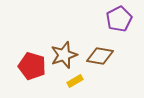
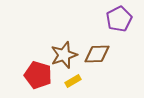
brown diamond: moved 3 px left, 2 px up; rotated 12 degrees counterclockwise
red pentagon: moved 6 px right, 9 px down
yellow rectangle: moved 2 px left
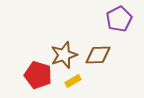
brown diamond: moved 1 px right, 1 px down
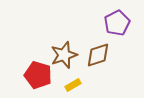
purple pentagon: moved 2 px left, 4 px down
brown diamond: rotated 16 degrees counterclockwise
yellow rectangle: moved 4 px down
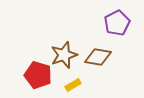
brown diamond: moved 2 px down; rotated 28 degrees clockwise
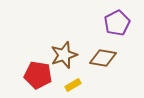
brown diamond: moved 5 px right, 1 px down
red pentagon: rotated 8 degrees counterclockwise
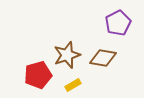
purple pentagon: moved 1 px right
brown star: moved 3 px right
red pentagon: rotated 24 degrees counterclockwise
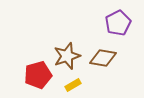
brown star: moved 1 px down
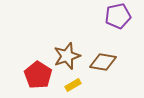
purple pentagon: moved 7 px up; rotated 15 degrees clockwise
brown diamond: moved 4 px down
red pentagon: rotated 24 degrees counterclockwise
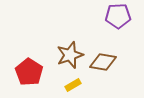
purple pentagon: rotated 10 degrees clockwise
brown star: moved 3 px right, 1 px up
red pentagon: moved 9 px left, 3 px up
